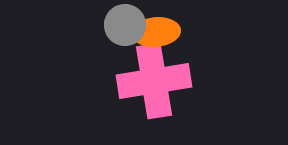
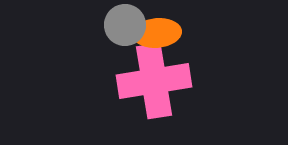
orange ellipse: moved 1 px right, 1 px down
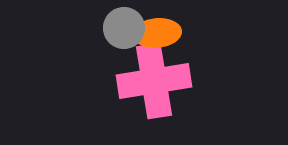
gray circle: moved 1 px left, 3 px down
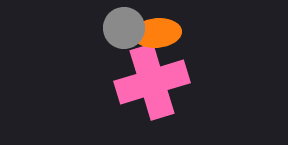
pink cross: moved 2 px left, 1 px down; rotated 8 degrees counterclockwise
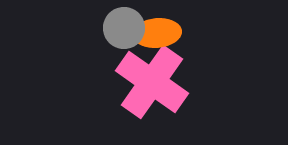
pink cross: rotated 38 degrees counterclockwise
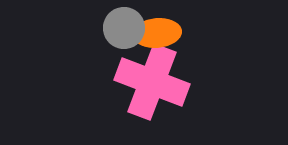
pink cross: rotated 14 degrees counterclockwise
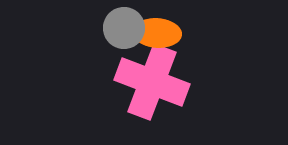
orange ellipse: rotated 9 degrees clockwise
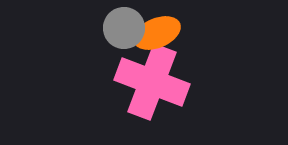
orange ellipse: rotated 27 degrees counterclockwise
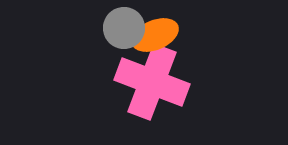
orange ellipse: moved 2 px left, 2 px down
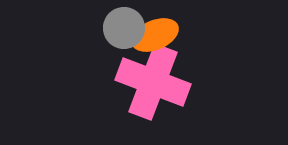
pink cross: moved 1 px right
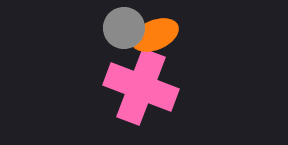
pink cross: moved 12 px left, 5 px down
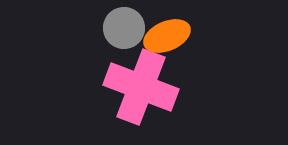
orange ellipse: moved 12 px right, 1 px down
